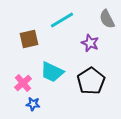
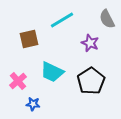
pink cross: moved 5 px left, 2 px up
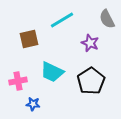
pink cross: rotated 30 degrees clockwise
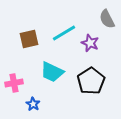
cyan line: moved 2 px right, 13 px down
pink cross: moved 4 px left, 2 px down
blue star: rotated 24 degrees clockwise
